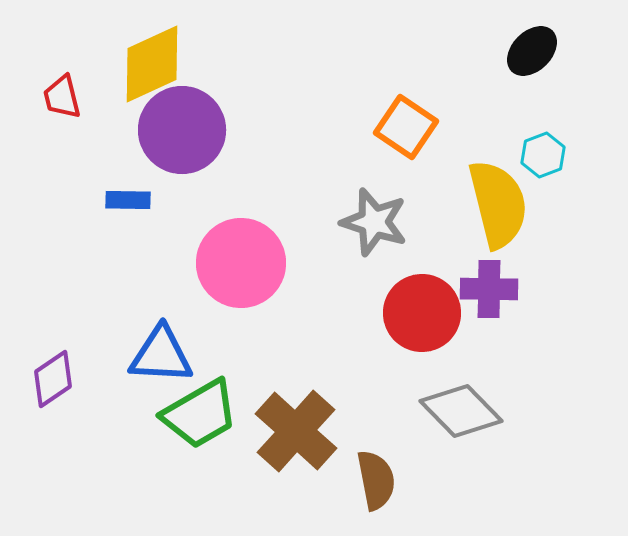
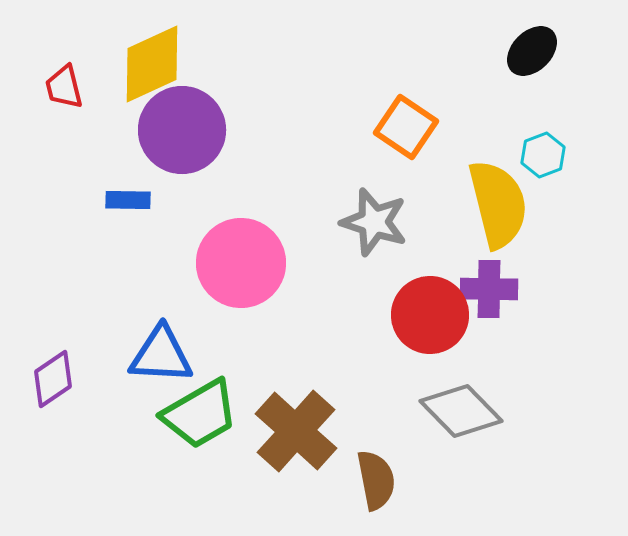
red trapezoid: moved 2 px right, 10 px up
red circle: moved 8 px right, 2 px down
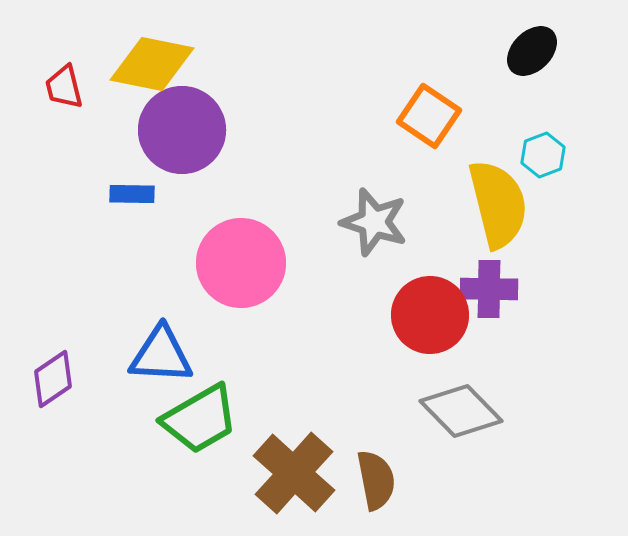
yellow diamond: rotated 36 degrees clockwise
orange square: moved 23 px right, 11 px up
blue rectangle: moved 4 px right, 6 px up
green trapezoid: moved 5 px down
brown cross: moved 2 px left, 42 px down
